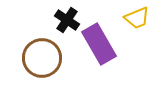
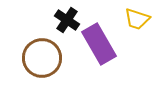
yellow trapezoid: moved 1 px down; rotated 40 degrees clockwise
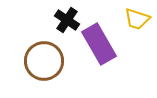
brown circle: moved 2 px right, 3 px down
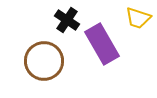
yellow trapezoid: moved 1 px right, 1 px up
purple rectangle: moved 3 px right
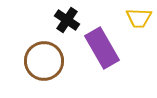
yellow trapezoid: moved 1 px right; rotated 16 degrees counterclockwise
purple rectangle: moved 4 px down
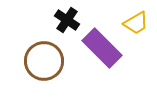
yellow trapezoid: moved 3 px left, 5 px down; rotated 32 degrees counterclockwise
purple rectangle: rotated 15 degrees counterclockwise
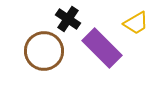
black cross: moved 1 px right, 1 px up
brown circle: moved 10 px up
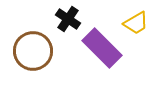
brown circle: moved 11 px left
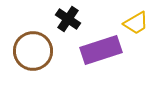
purple rectangle: moved 1 px left, 2 px down; rotated 63 degrees counterclockwise
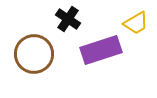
brown circle: moved 1 px right, 3 px down
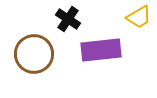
yellow trapezoid: moved 3 px right, 6 px up
purple rectangle: rotated 12 degrees clockwise
